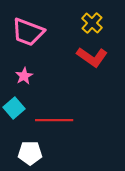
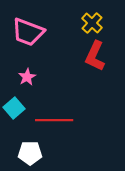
red L-shape: moved 3 px right, 1 px up; rotated 80 degrees clockwise
pink star: moved 3 px right, 1 px down
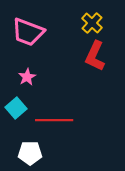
cyan square: moved 2 px right
